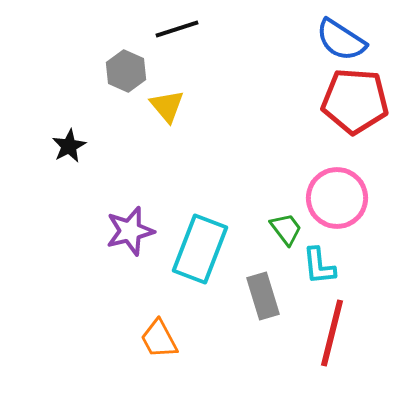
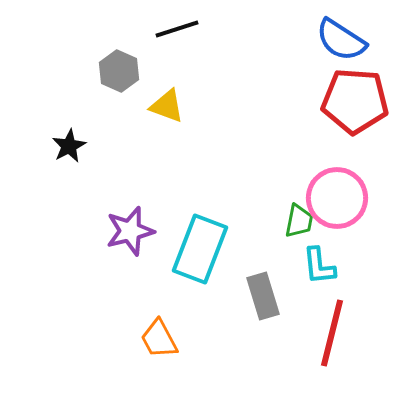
gray hexagon: moved 7 px left
yellow triangle: rotated 30 degrees counterclockwise
green trapezoid: moved 13 px right, 8 px up; rotated 48 degrees clockwise
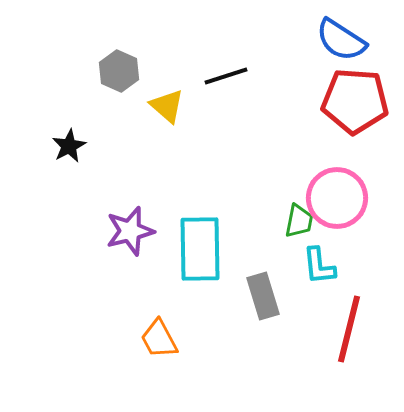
black line: moved 49 px right, 47 px down
yellow triangle: rotated 21 degrees clockwise
cyan rectangle: rotated 22 degrees counterclockwise
red line: moved 17 px right, 4 px up
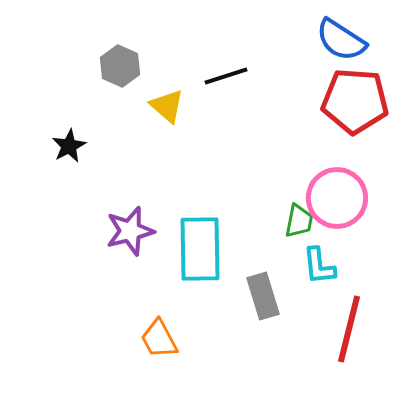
gray hexagon: moved 1 px right, 5 px up
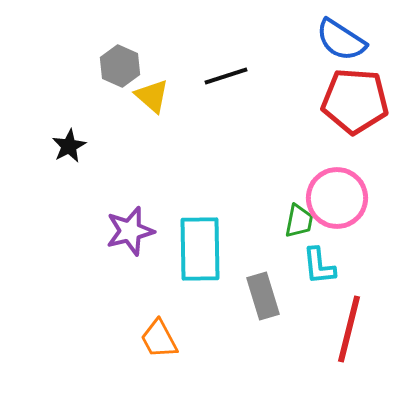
yellow triangle: moved 15 px left, 10 px up
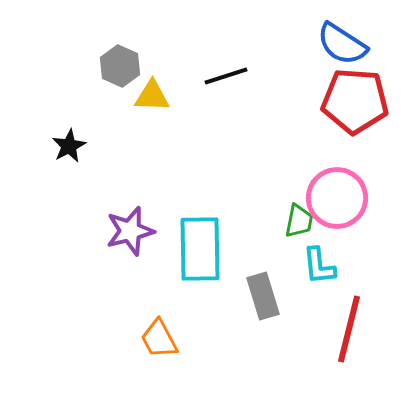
blue semicircle: moved 1 px right, 4 px down
yellow triangle: rotated 39 degrees counterclockwise
